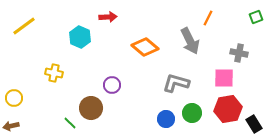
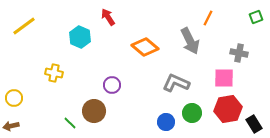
red arrow: rotated 120 degrees counterclockwise
gray L-shape: rotated 8 degrees clockwise
brown circle: moved 3 px right, 3 px down
blue circle: moved 3 px down
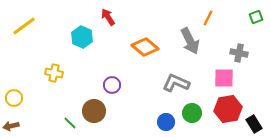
cyan hexagon: moved 2 px right
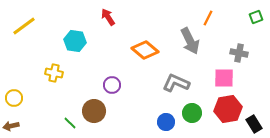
cyan hexagon: moved 7 px left, 4 px down; rotated 15 degrees counterclockwise
orange diamond: moved 3 px down
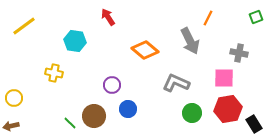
brown circle: moved 5 px down
blue circle: moved 38 px left, 13 px up
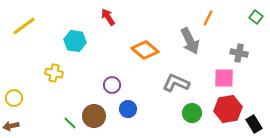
green square: rotated 32 degrees counterclockwise
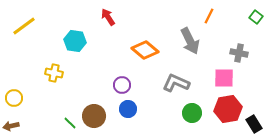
orange line: moved 1 px right, 2 px up
purple circle: moved 10 px right
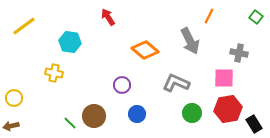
cyan hexagon: moved 5 px left, 1 px down
blue circle: moved 9 px right, 5 px down
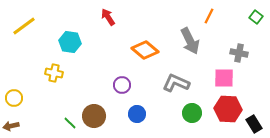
red hexagon: rotated 12 degrees clockwise
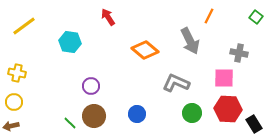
yellow cross: moved 37 px left
purple circle: moved 31 px left, 1 px down
yellow circle: moved 4 px down
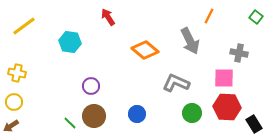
red hexagon: moved 1 px left, 2 px up
brown arrow: rotated 21 degrees counterclockwise
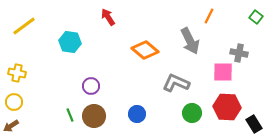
pink square: moved 1 px left, 6 px up
green line: moved 8 px up; rotated 24 degrees clockwise
